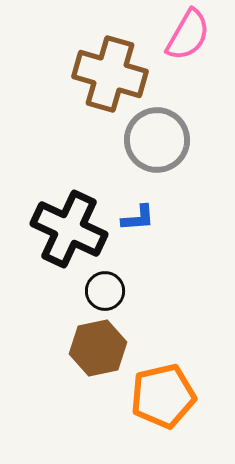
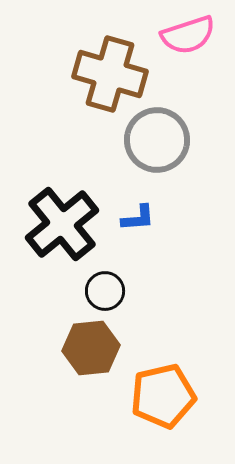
pink semicircle: rotated 42 degrees clockwise
black cross: moved 7 px left, 5 px up; rotated 26 degrees clockwise
brown hexagon: moved 7 px left; rotated 6 degrees clockwise
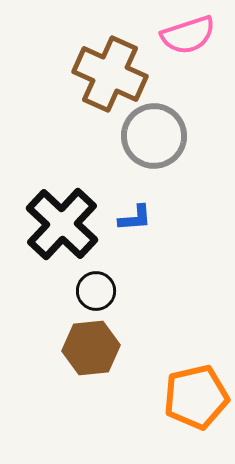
brown cross: rotated 8 degrees clockwise
gray circle: moved 3 px left, 4 px up
blue L-shape: moved 3 px left
black cross: rotated 8 degrees counterclockwise
black circle: moved 9 px left
orange pentagon: moved 33 px right, 1 px down
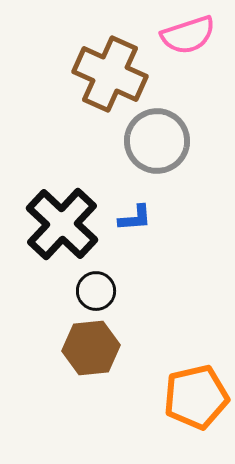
gray circle: moved 3 px right, 5 px down
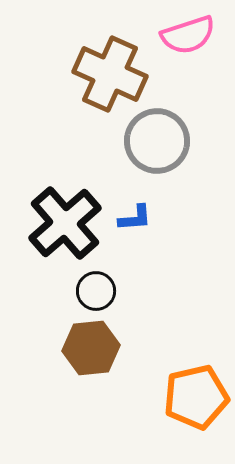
black cross: moved 3 px right, 1 px up; rotated 6 degrees clockwise
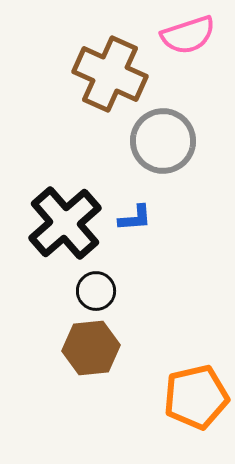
gray circle: moved 6 px right
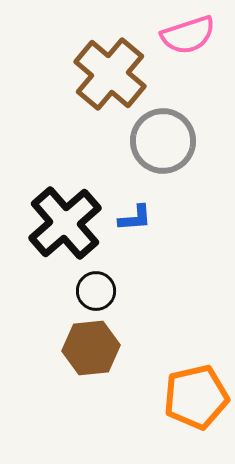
brown cross: rotated 16 degrees clockwise
